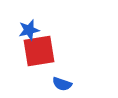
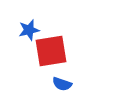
red square: moved 12 px right
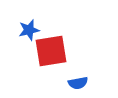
blue semicircle: moved 16 px right, 1 px up; rotated 30 degrees counterclockwise
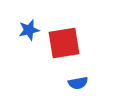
red square: moved 13 px right, 8 px up
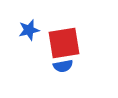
blue semicircle: moved 15 px left, 17 px up
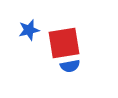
blue semicircle: moved 7 px right
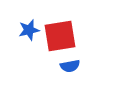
red square: moved 4 px left, 7 px up
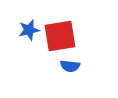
blue semicircle: rotated 18 degrees clockwise
